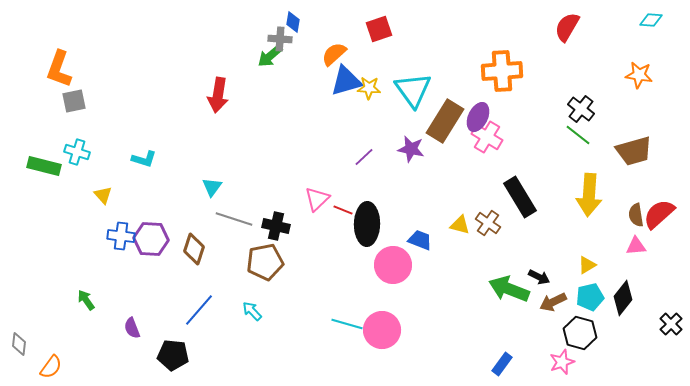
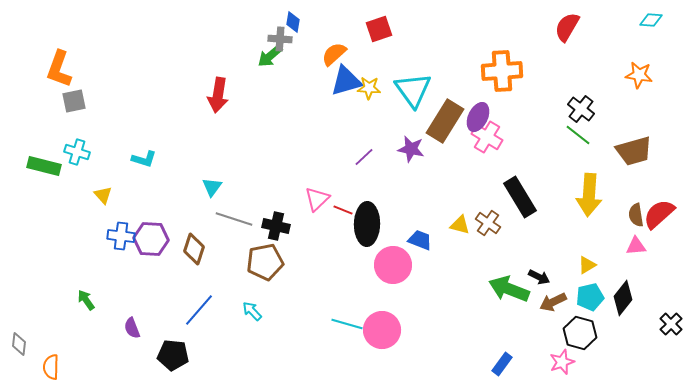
orange semicircle at (51, 367): rotated 145 degrees clockwise
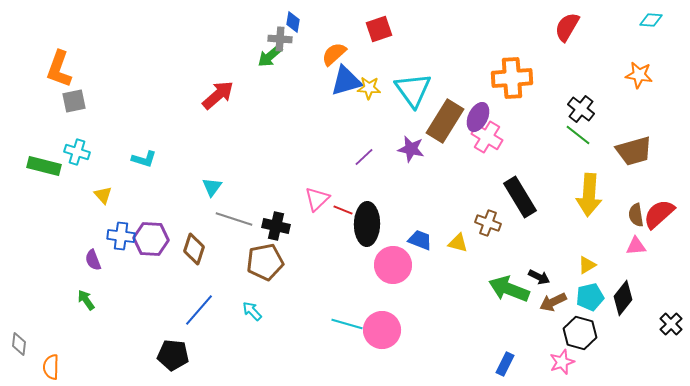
orange cross at (502, 71): moved 10 px right, 7 px down
red arrow at (218, 95): rotated 140 degrees counterclockwise
brown cross at (488, 223): rotated 15 degrees counterclockwise
yellow triangle at (460, 225): moved 2 px left, 18 px down
purple semicircle at (132, 328): moved 39 px left, 68 px up
blue rectangle at (502, 364): moved 3 px right; rotated 10 degrees counterclockwise
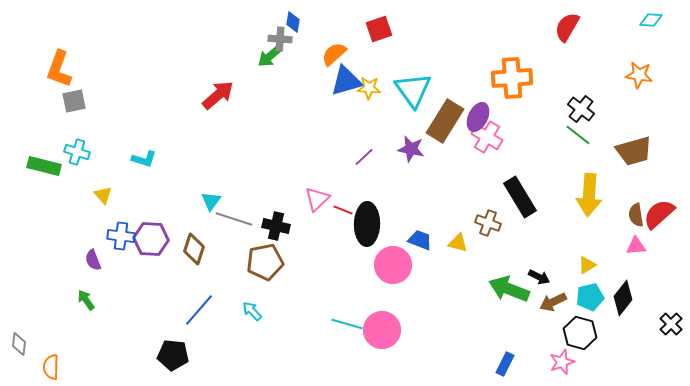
cyan triangle at (212, 187): moved 1 px left, 14 px down
